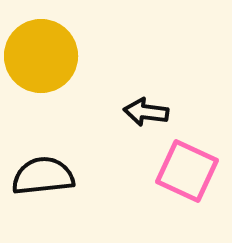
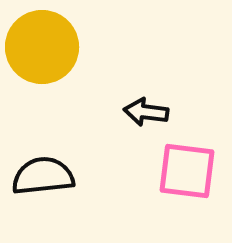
yellow circle: moved 1 px right, 9 px up
pink square: rotated 18 degrees counterclockwise
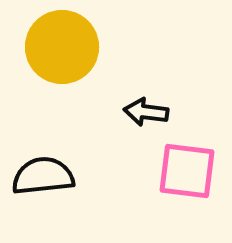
yellow circle: moved 20 px right
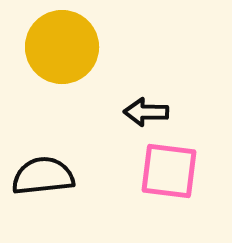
black arrow: rotated 6 degrees counterclockwise
pink square: moved 18 px left
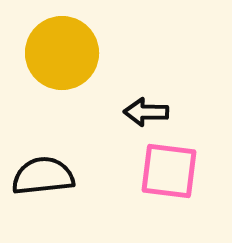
yellow circle: moved 6 px down
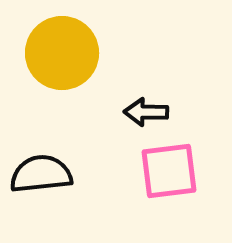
pink square: rotated 14 degrees counterclockwise
black semicircle: moved 2 px left, 2 px up
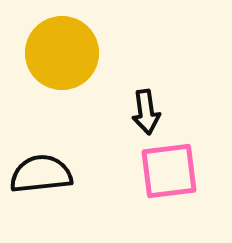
black arrow: rotated 99 degrees counterclockwise
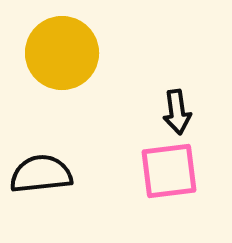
black arrow: moved 31 px right
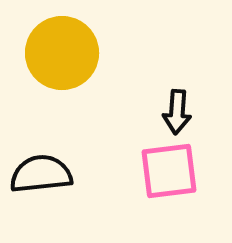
black arrow: rotated 12 degrees clockwise
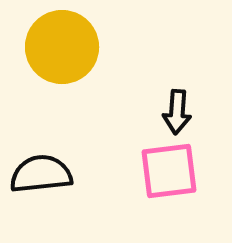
yellow circle: moved 6 px up
